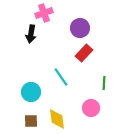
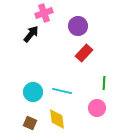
purple circle: moved 2 px left, 2 px up
black arrow: rotated 150 degrees counterclockwise
cyan line: moved 1 px right, 14 px down; rotated 42 degrees counterclockwise
cyan circle: moved 2 px right
pink circle: moved 6 px right
brown square: moved 1 px left, 2 px down; rotated 24 degrees clockwise
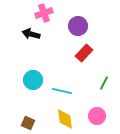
black arrow: rotated 114 degrees counterclockwise
green line: rotated 24 degrees clockwise
cyan circle: moved 12 px up
pink circle: moved 8 px down
yellow diamond: moved 8 px right
brown square: moved 2 px left
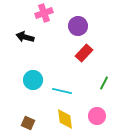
black arrow: moved 6 px left, 3 px down
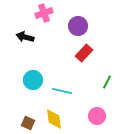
green line: moved 3 px right, 1 px up
yellow diamond: moved 11 px left
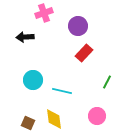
black arrow: rotated 18 degrees counterclockwise
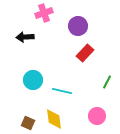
red rectangle: moved 1 px right
